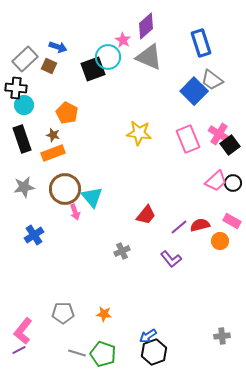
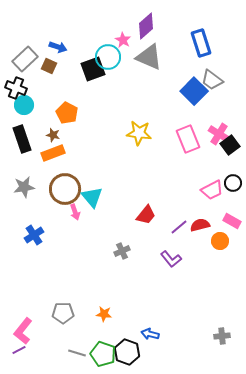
black cross at (16, 88): rotated 15 degrees clockwise
pink trapezoid at (216, 181): moved 4 px left, 9 px down; rotated 15 degrees clockwise
blue arrow at (148, 336): moved 2 px right, 2 px up; rotated 48 degrees clockwise
black hexagon at (154, 352): moved 27 px left; rotated 20 degrees counterclockwise
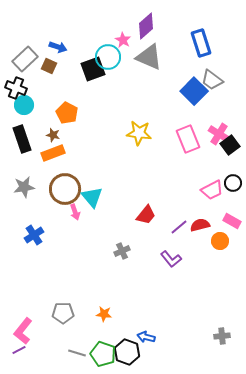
blue arrow at (150, 334): moved 4 px left, 3 px down
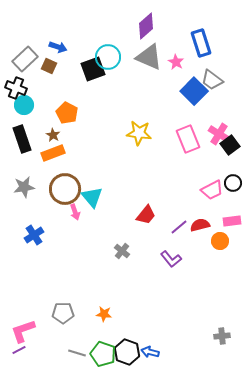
pink star at (123, 40): moved 53 px right, 22 px down
brown star at (53, 135): rotated 16 degrees clockwise
pink rectangle at (232, 221): rotated 36 degrees counterclockwise
gray cross at (122, 251): rotated 28 degrees counterclockwise
pink L-shape at (23, 331): rotated 32 degrees clockwise
blue arrow at (146, 337): moved 4 px right, 15 px down
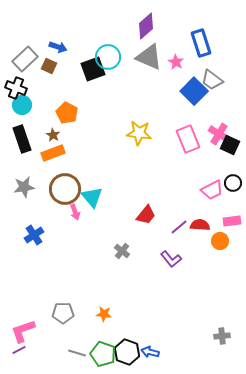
cyan circle at (24, 105): moved 2 px left
black square at (230, 145): rotated 30 degrees counterclockwise
red semicircle at (200, 225): rotated 18 degrees clockwise
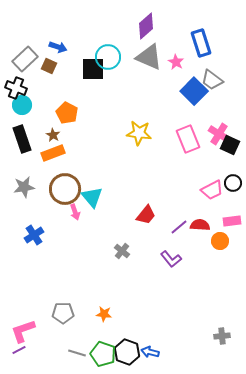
black square at (93, 69): rotated 20 degrees clockwise
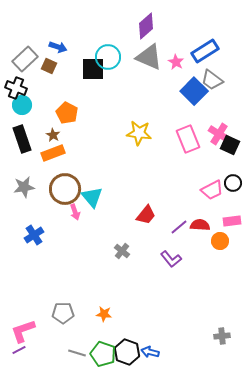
blue rectangle at (201, 43): moved 4 px right, 8 px down; rotated 76 degrees clockwise
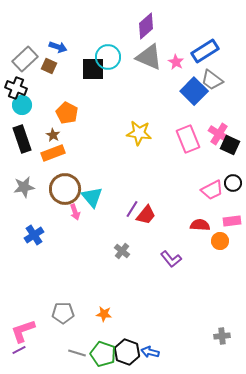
purple line at (179, 227): moved 47 px left, 18 px up; rotated 18 degrees counterclockwise
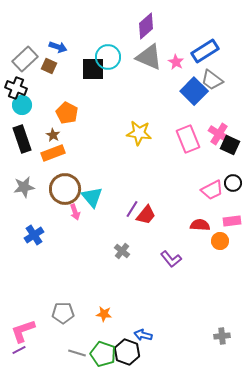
blue arrow at (150, 352): moved 7 px left, 17 px up
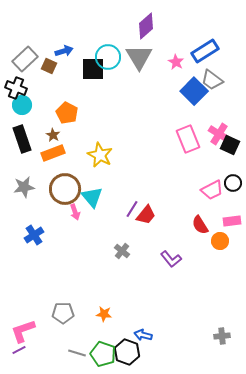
blue arrow at (58, 47): moved 6 px right, 4 px down; rotated 36 degrees counterclockwise
gray triangle at (149, 57): moved 10 px left; rotated 36 degrees clockwise
yellow star at (139, 133): moved 39 px left, 22 px down; rotated 20 degrees clockwise
red semicircle at (200, 225): rotated 126 degrees counterclockwise
